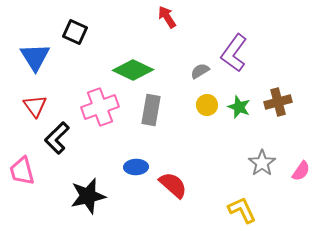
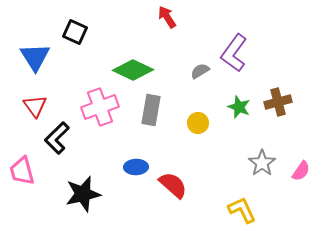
yellow circle: moved 9 px left, 18 px down
black star: moved 5 px left, 2 px up
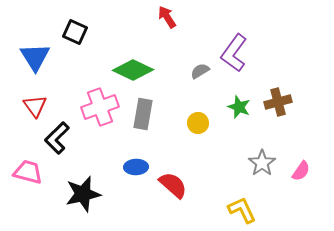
gray rectangle: moved 8 px left, 4 px down
pink trapezoid: moved 6 px right, 1 px down; rotated 120 degrees clockwise
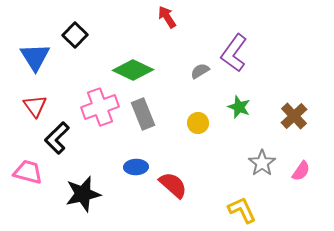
black square: moved 3 px down; rotated 20 degrees clockwise
brown cross: moved 16 px right, 14 px down; rotated 28 degrees counterclockwise
gray rectangle: rotated 32 degrees counterclockwise
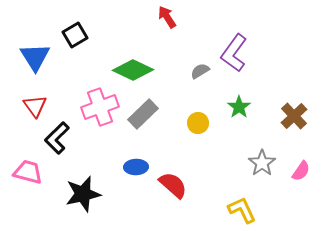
black square: rotated 15 degrees clockwise
green star: rotated 15 degrees clockwise
gray rectangle: rotated 68 degrees clockwise
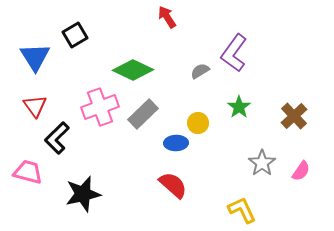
blue ellipse: moved 40 px right, 24 px up
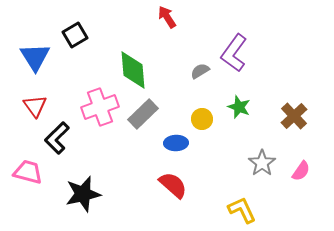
green diamond: rotated 60 degrees clockwise
green star: rotated 15 degrees counterclockwise
yellow circle: moved 4 px right, 4 px up
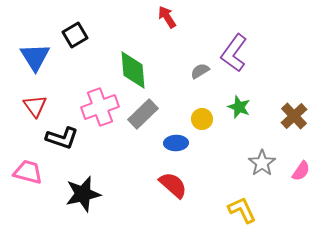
black L-shape: moved 5 px right; rotated 116 degrees counterclockwise
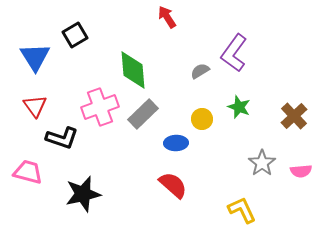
pink semicircle: rotated 50 degrees clockwise
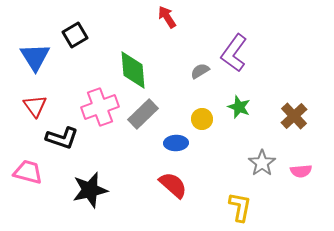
black star: moved 7 px right, 4 px up
yellow L-shape: moved 2 px left, 3 px up; rotated 36 degrees clockwise
